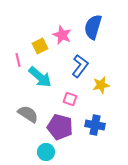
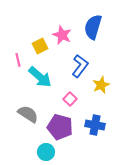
yellow star: rotated 12 degrees counterclockwise
pink square: rotated 24 degrees clockwise
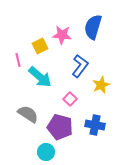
pink star: rotated 18 degrees counterclockwise
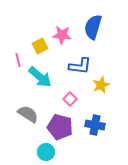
blue L-shape: rotated 60 degrees clockwise
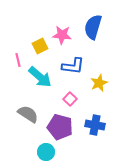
blue L-shape: moved 7 px left
yellow star: moved 2 px left, 2 px up
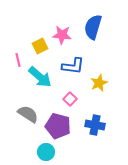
purple pentagon: moved 2 px left, 1 px up
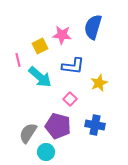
gray semicircle: moved 19 px down; rotated 90 degrees counterclockwise
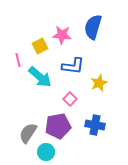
purple pentagon: rotated 25 degrees counterclockwise
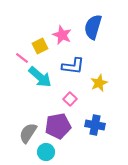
pink star: rotated 18 degrees clockwise
pink line: moved 4 px right, 2 px up; rotated 40 degrees counterclockwise
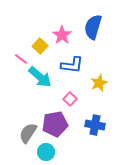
pink star: rotated 12 degrees clockwise
yellow square: rotated 21 degrees counterclockwise
pink line: moved 1 px left, 1 px down
blue L-shape: moved 1 px left, 1 px up
purple pentagon: moved 3 px left, 2 px up
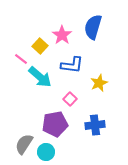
blue cross: rotated 18 degrees counterclockwise
gray semicircle: moved 4 px left, 11 px down
